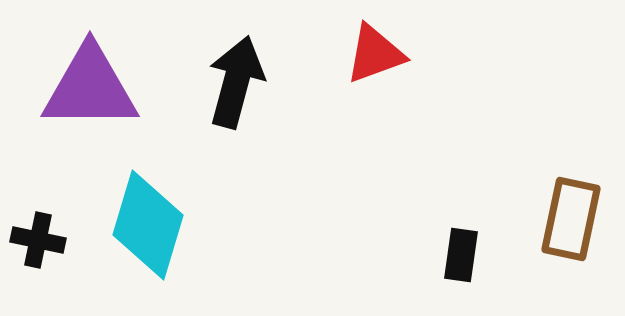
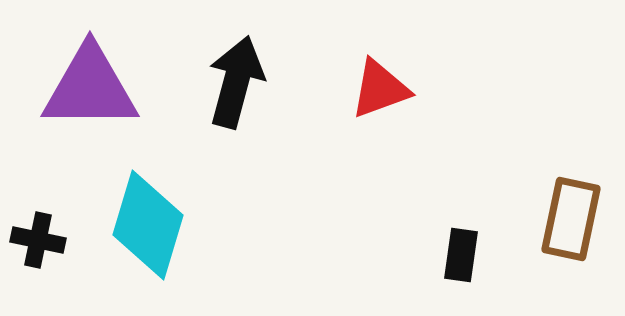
red triangle: moved 5 px right, 35 px down
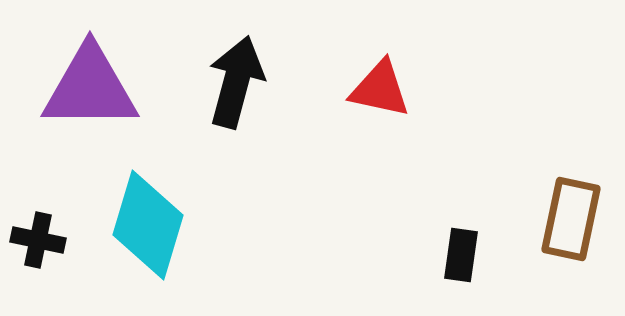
red triangle: rotated 32 degrees clockwise
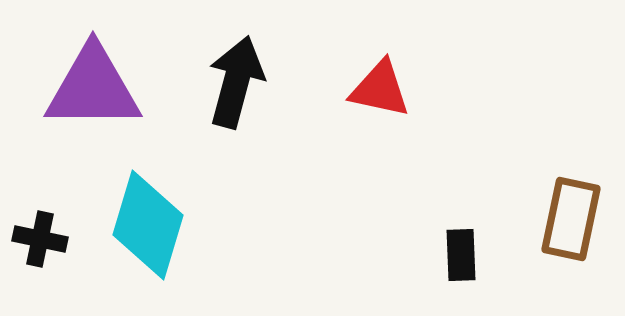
purple triangle: moved 3 px right
black cross: moved 2 px right, 1 px up
black rectangle: rotated 10 degrees counterclockwise
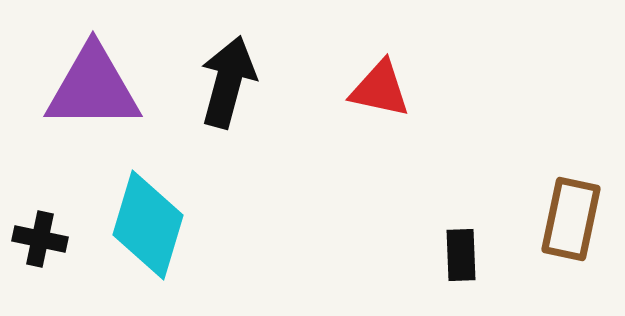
black arrow: moved 8 px left
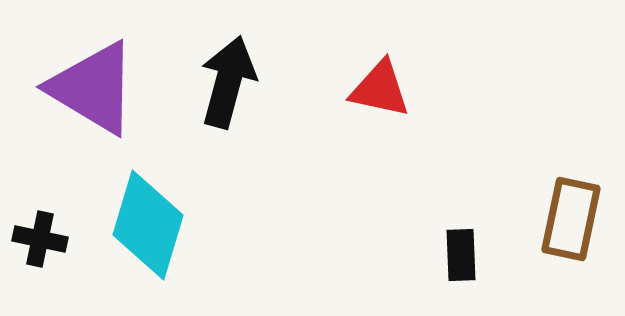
purple triangle: rotated 31 degrees clockwise
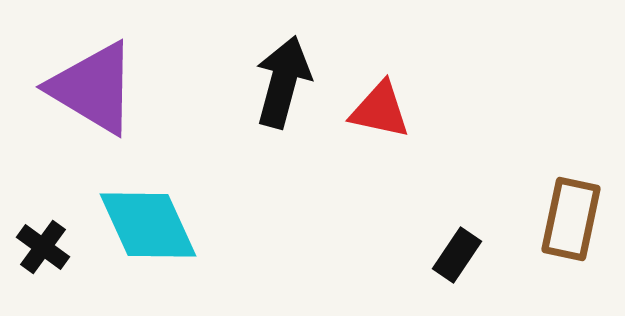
black arrow: moved 55 px right
red triangle: moved 21 px down
cyan diamond: rotated 41 degrees counterclockwise
black cross: moved 3 px right, 8 px down; rotated 24 degrees clockwise
black rectangle: moved 4 px left; rotated 36 degrees clockwise
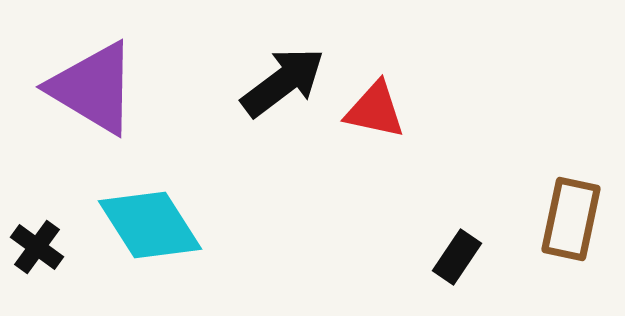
black arrow: rotated 38 degrees clockwise
red triangle: moved 5 px left
cyan diamond: moved 2 px right; rotated 8 degrees counterclockwise
black cross: moved 6 px left
black rectangle: moved 2 px down
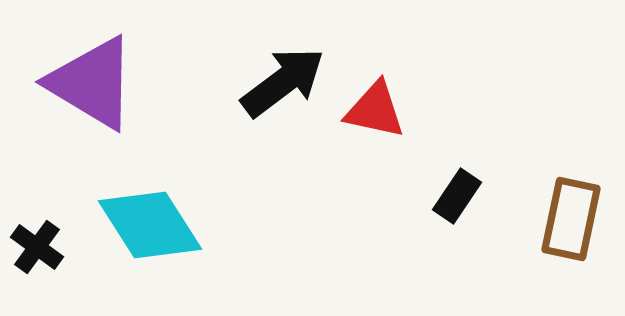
purple triangle: moved 1 px left, 5 px up
black rectangle: moved 61 px up
